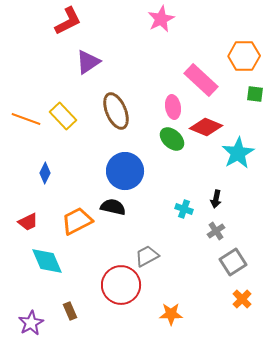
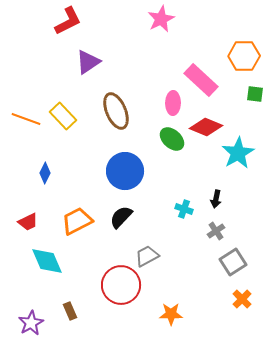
pink ellipse: moved 4 px up; rotated 10 degrees clockwise
black semicircle: moved 8 px right, 10 px down; rotated 60 degrees counterclockwise
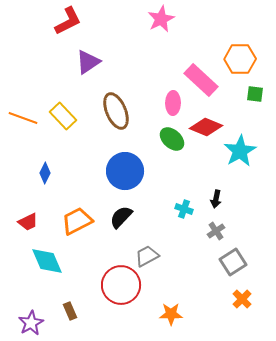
orange hexagon: moved 4 px left, 3 px down
orange line: moved 3 px left, 1 px up
cyan star: moved 2 px right, 2 px up
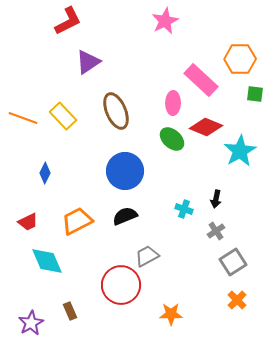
pink star: moved 4 px right, 2 px down
black semicircle: moved 4 px right, 1 px up; rotated 25 degrees clockwise
orange cross: moved 5 px left, 1 px down
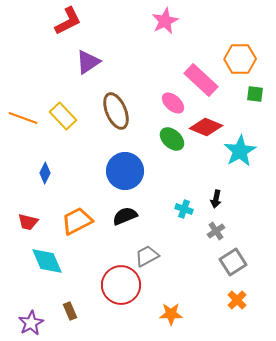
pink ellipse: rotated 50 degrees counterclockwise
red trapezoid: rotated 40 degrees clockwise
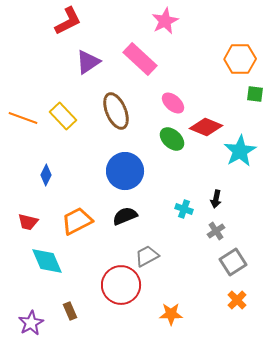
pink rectangle: moved 61 px left, 21 px up
blue diamond: moved 1 px right, 2 px down
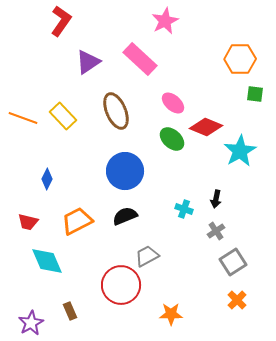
red L-shape: moved 7 px left; rotated 28 degrees counterclockwise
blue diamond: moved 1 px right, 4 px down
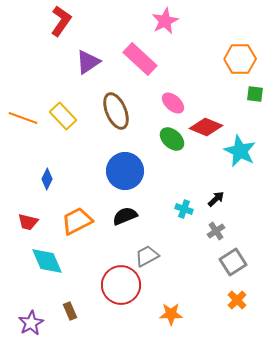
cyan star: rotated 16 degrees counterclockwise
black arrow: rotated 144 degrees counterclockwise
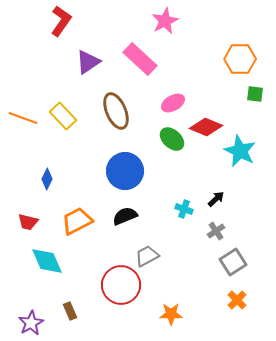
pink ellipse: rotated 70 degrees counterclockwise
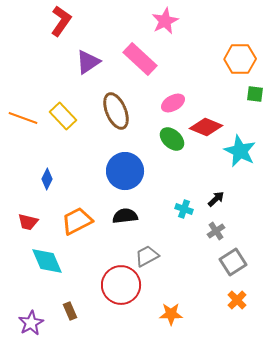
black semicircle: rotated 15 degrees clockwise
